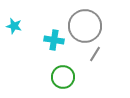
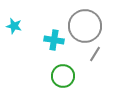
green circle: moved 1 px up
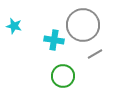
gray circle: moved 2 px left, 1 px up
gray line: rotated 28 degrees clockwise
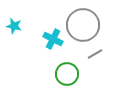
cyan cross: moved 1 px left, 1 px up; rotated 18 degrees clockwise
green circle: moved 4 px right, 2 px up
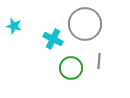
gray circle: moved 2 px right, 1 px up
gray line: moved 4 px right, 7 px down; rotated 56 degrees counterclockwise
green circle: moved 4 px right, 6 px up
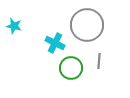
gray circle: moved 2 px right, 1 px down
cyan cross: moved 2 px right, 4 px down
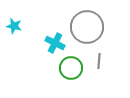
gray circle: moved 2 px down
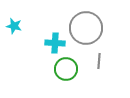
gray circle: moved 1 px left, 1 px down
cyan cross: rotated 24 degrees counterclockwise
green circle: moved 5 px left, 1 px down
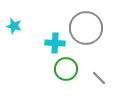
gray line: moved 17 px down; rotated 49 degrees counterclockwise
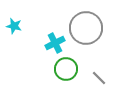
cyan cross: rotated 30 degrees counterclockwise
